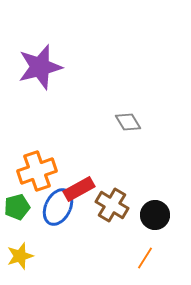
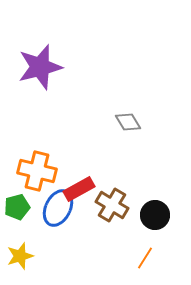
orange cross: rotated 33 degrees clockwise
blue ellipse: moved 1 px down
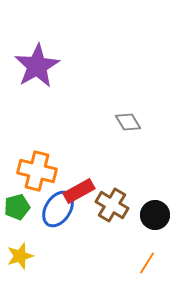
purple star: moved 3 px left, 1 px up; rotated 15 degrees counterclockwise
red rectangle: moved 2 px down
blue ellipse: moved 1 px down; rotated 6 degrees clockwise
orange line: moved 2 px right, 5 px down
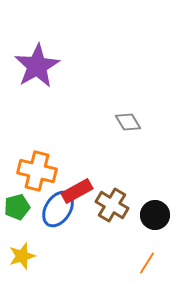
red rectangle: moved 2 px left
yellow star: moved 2 px right
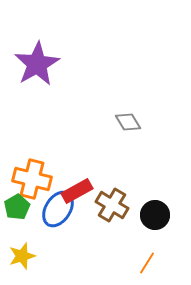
purple star: moved 2 px up
orange cross: moved 5 px left, 8 px down
green pentagon: rotated 15 degrees counterclockwise
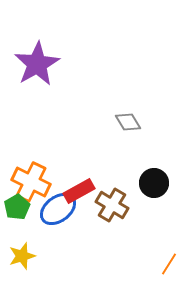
orange cross: moved 1 px left, 3 px down; rotated 12 degrees clockwise
red rectangle: moved 2 px right
blue ellipse: rotated 21 degrees clockwise
black circle: moved 1 px left, 32 px up
orange line: moved 22 px right, 1 px down
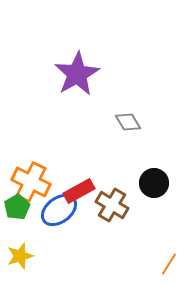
purple star: moved 40 px right, 10 px down
blue ellipse: moved 1 px right, 1 px down
yellow star: moved 2 px left
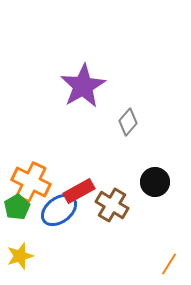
purple star: moved 6 px right, 12 px down
gray diamond: rotated 72 degrees clockwise
black circle: moved 1 px right, 1 px up
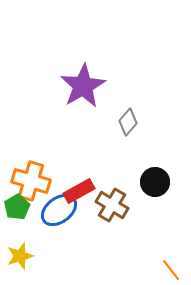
orange cross: moved 1 px up; rotated 9 degrees counterclockwise
orange line: moved 2 px right, 6 px down; rotated 70 degrees counterclockwise
